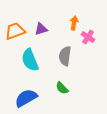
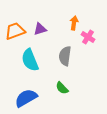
purple triangle: moved 1 px left
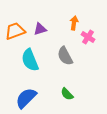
gray semicircle: rotated 36 degrees counterclockwise
green semicircle: moved 5 px right, 6 px down
blue semicircle: rotated 15 degrees counterclockwise
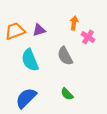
purple triangle: moved 1 px left, 1 px down
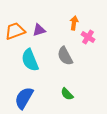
blue semicircle: moved 2 px left; rotated 15 degrees counterclockwise
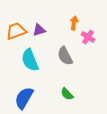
orange trapezoid: moved 1 px right
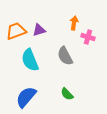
pink cross: rotated 16 degrees counterclockwise
blue semicircle: moved 2 px right, 1 px up; rotated 10 degrees clockwise
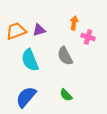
green semicircle: moved 1 px left, 1 px down
